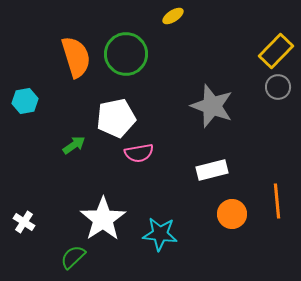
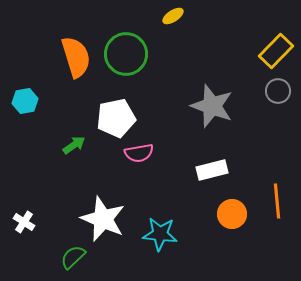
gray circle: moved 4 px down
white star: rotated 15 degrees counterclockwise
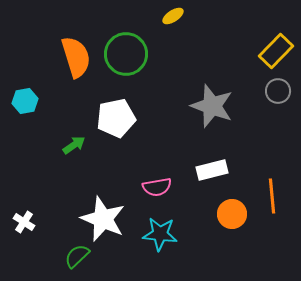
pink semicircle: moved 18 px right, 34 px down
orange line: moved 5 px left, 5 px up
green semicircle: moved 4 px right, 1 px up
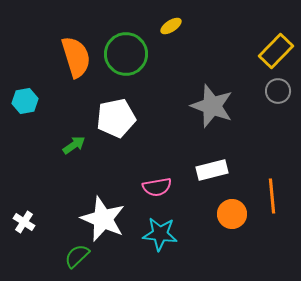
yellow ellipse: moved 2 px left, 10 px down
